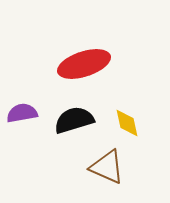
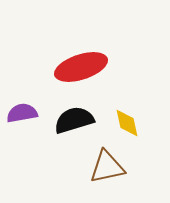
red ellipse: moved 3 px left, 3 px down
brown triangle: rotated 36 degrees counterclockwise
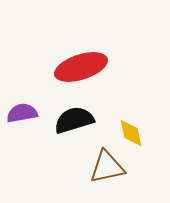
yellow diamond: moved 4 px right, 10 px down
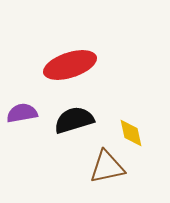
red ellipse: moved 11 px left, 2 px up
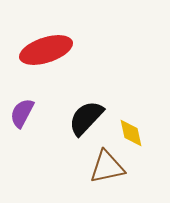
red ellipse: moved 24 px left, 15 px up
purple semicircle: rotated 52 degrees counterclockwise
black semicircle: moved 12 px right, 2 px up; rotated 30 degrees counterclockwise
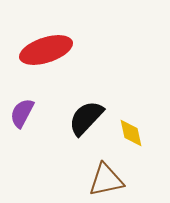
brown triangle: moved 1 px left, 13 px down
